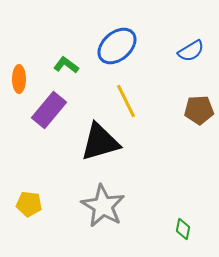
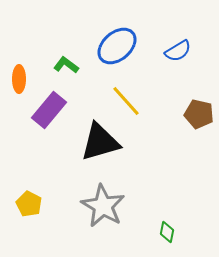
blue semicircle: moved 13 px left
yellow line: rotated 16 degrees counterclockwise
brown pentagon: moved 4 px down; rotated 16 degrees clockwise
yellow pentagon: rotated 20 degrees clockwise
green diamond: moved 16 px left, 3 px down
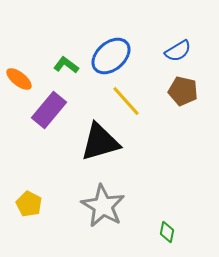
blue ellipse: moved 6 px left, 10 px down
orange ellipse: rotated 52 degrees counterclockwise
brown pentagon: moved 16 px left, 23 px up
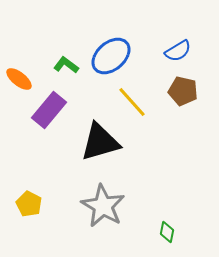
yellow line: moved 6 px right, 1 px down
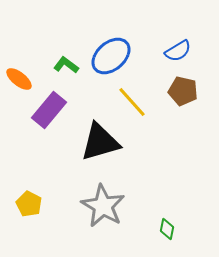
green diamond: moved 3 px up
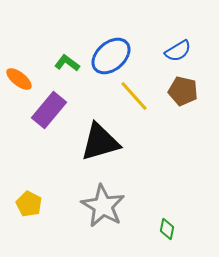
green L-shape: moved 1 px right, 2 px up
yellow line: moved 2 px right, 6 px up
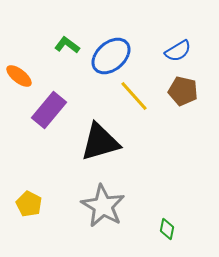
green L-shape: moved 18 px up
orange ellipse: moved 3 px up
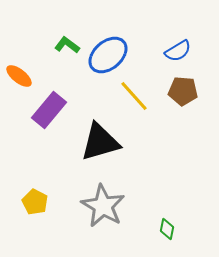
blue ellipse: moved 3 px left, 1 px up
brown pentagon: rotated 8 degrees counterclockwise
yellow pentagon: moved 6 px right, 2 px up
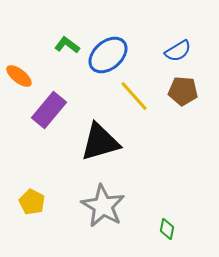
yellow pentagon: moved 3 px left
